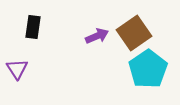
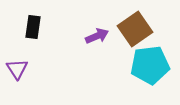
brown square: moved 1 px right, 4 px up
cyan pentagon: moved 2 px right, 4 px up; rotated 27 degrees clockwise
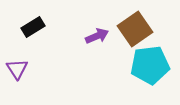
black rectangle: rotated 50 degrees clockwise
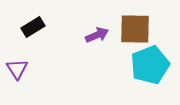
brown square: rotated 36 degrees clockwise
purple arrow: moved 1 px up
cyan pentagon: rotated 15 degrees counterclockwise
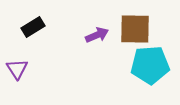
cyan pentagon: rotated 18 degrees clockwise
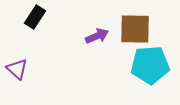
black rectangle: moved 2 px right, 10 px up; rotated 25 degrees counterclockwise
purple arrow: moved 1 px down
purple triangle: rotated 15 degrees counterclockwise
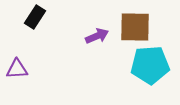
brown square: moved 2 px up
purple triangle: rotated 45 degrees counterclockwise
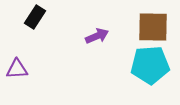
brown square: moved 18 px right
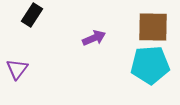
black rectangle: moved 3 px left, 2 px up
purple arrow: moved 3 px left, 2 px down
purple triangle: rotated 50 degrees counterclockwise
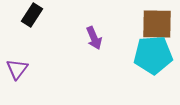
brown square: moved 4 px right, 3 px up
purple arrow: rotated 90 degrees clockwise
cyan pentagon: moved 3 px right, 10 px up
